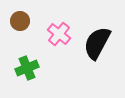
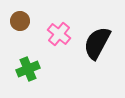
green cross: moved 1 px right, 1 px down
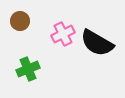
pink cross: moved 4 px right; rotated 25 degrees clockwise
black semicircle: rotated 88 degrees counterclockwise
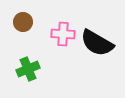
brown circle: moved 3 px right, 1 px down
pink cross: rotated 30 degrees clockwise
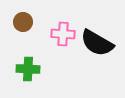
green cross: rotated 25 degrees clockwise
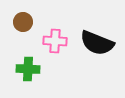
pink cross: moved 8 px left, 7 px down
black semicircle: rotated 8 degrees counterclockwise
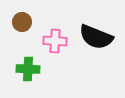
brown circle: moved 1 px left
black semicircle: moved 1 px left, 6 px up
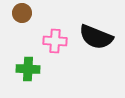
brown circle: moved 9 px up
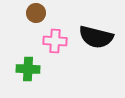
brown circle: moved 14 px right
black semicircle: rotated 8 degrees counterclockwise
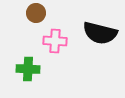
black semicircle: moved 4 px right, 4 px up
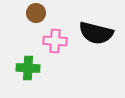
black semicircle: moved 4 px left
green cross: moved 1 px up
